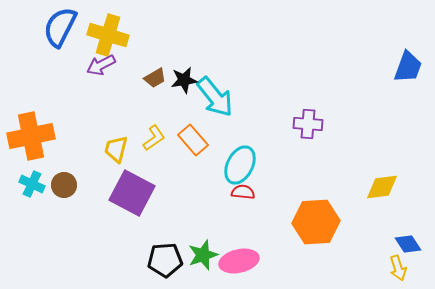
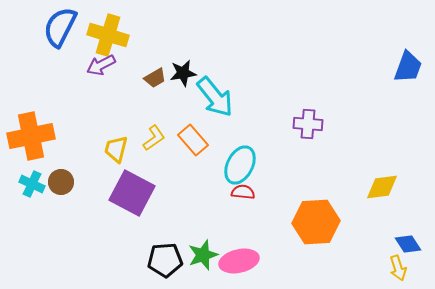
black star: moved 1 px left, 7 px up
brown circle: moved 3 px left, 3 px up
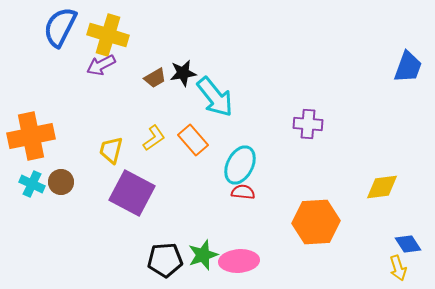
yellow trapezoid: moved 5 px left, 1 px down
pink ellipse: rotated 9 degrees clockwise
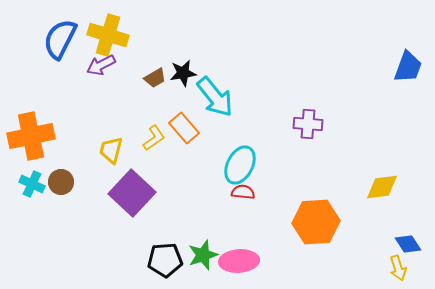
blue semicircle: moved 12 px down
orange rectangle: moved 9 px left, 12 px up
purple square: rotated 15 degrees clockwise
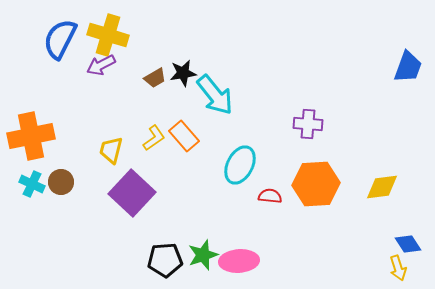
cyan arrow: moved 2 px up
orange rectangle: moved 8 px down
red semicircle: moved 27 px right, 4 px down
orange hexagon: moved 38 px up
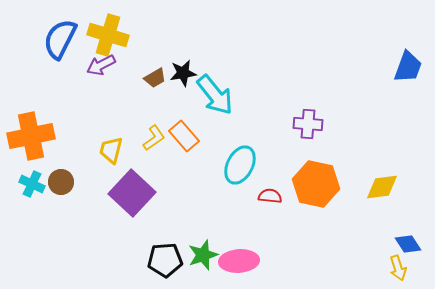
orange hexagon: rotated 15 degrees clockwise
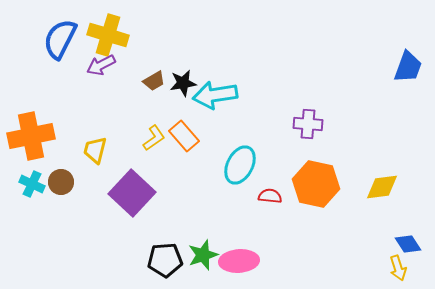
black star: moved 10 px down
brown trapezoid: moved 1 px left, 3 px down
cyan arrow: rotated 120 degrees clockwise
yellow trapezoid: moved 16 px left
